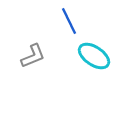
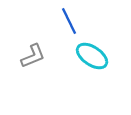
cyan ellipse: moved 2 px left
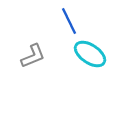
cyan ellipse: moved 2 px left, 2 px up
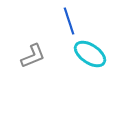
blue line: rotated 8 degrees clockwise
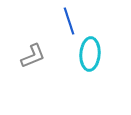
cyan ellipse: rotated 60 degrees clockwise
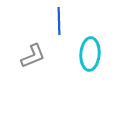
blue line: moved 10 px left; rotated 16 degrees clockwise
